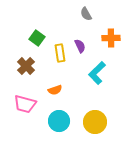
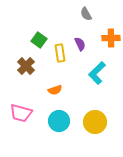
green square: moved 2 px right, 2 px down
purple semicircle: moved 2 px up
pink trapezoid: moved 4 px left, 9 px down
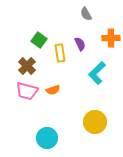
brown cross: moved 1 px right
orange semicircle: moved 2 px left
pink trapezoid: moved 6 px right, 22 px up
cyan circle: moved 12 px left, 17 px down
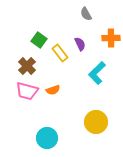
yellow rectangle: rotated 30 degrees counterclockwise
yellow circle: moved 1 px right
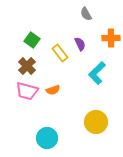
green square: moved 7 px left
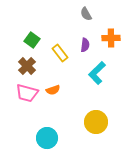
purple semicircle: moved 5 px right, 1 px down; rotated 32 degrees clockwise
pink trapezoid: moved 2 px down
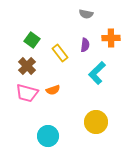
gray semicircle: rotated 48 degrees counterclockwise
cyan circle: moved 1 px right, 2 px up
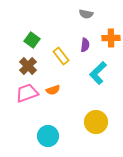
yellow rectangle: moved 1 px right, 3 px down
brown cross: moved 1 px right
cyan L-shape: moved 1 px right
pink trapezoid: rotated 145 degrees clockwise
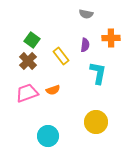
brown cross: moved 5 px up
cyan L-shape: rotated 145 degrees clockwise
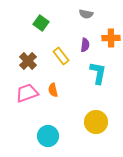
green square: moved 9 px right, 17 px up
orange semicircle: rotated 96 degrees clockwise
